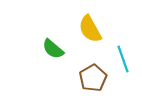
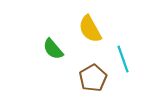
green semicircle: rotated 10 degrees clockwise
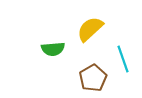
yellow semicircle: rotated 76 degrees clockwise
green semicircle: rotated 55 degrees counterclockwise
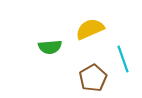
yellow semicircle: rotated 20 degrees clockwise
green semicircle: moved 3 px left, 2 px up
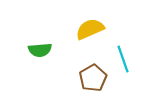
green semicircle: moved 10 px left, 3 px down
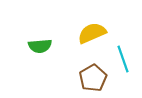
yellow semicircle: moved 2 px right, 4 px down
green semicircle: moved 4 px up
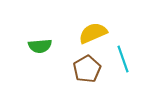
yellow semicircle: moved 1 px right
brown pentagon: moved 6 px left, 9 px up
